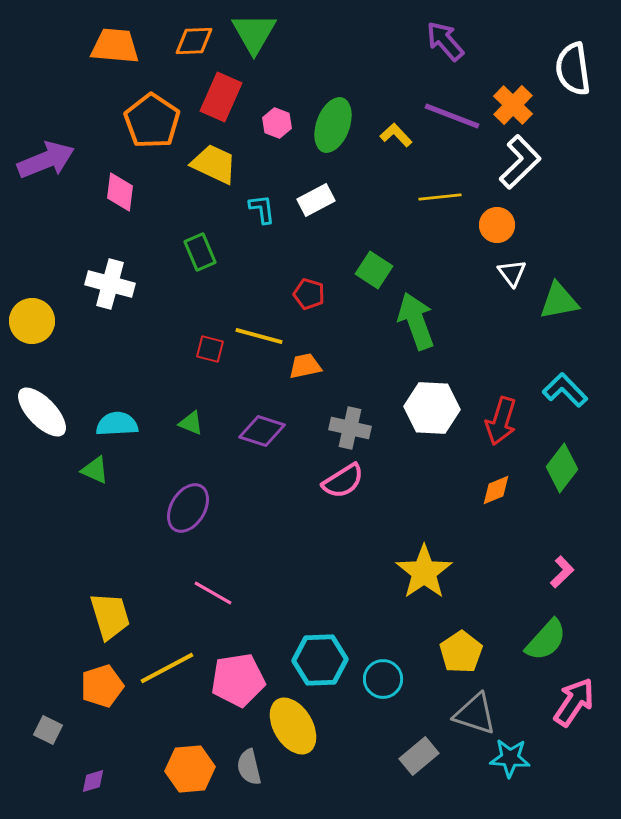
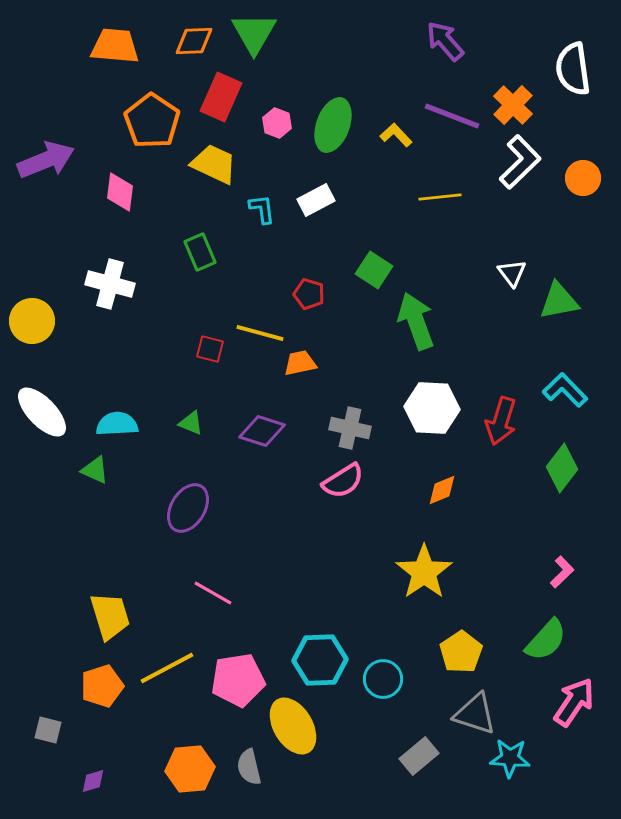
orange circle at (497, 225): moved 86 px right, 47 px up
yellow line at (259, 336): moved 1 px right, 3 px up
orange trapezoid at (305, 366): moved 5 px left, 3 px up
orange diamond at (496, 490): moved 54 px left
gray square at (48, 730): rotated 12 degrees counterclockwise
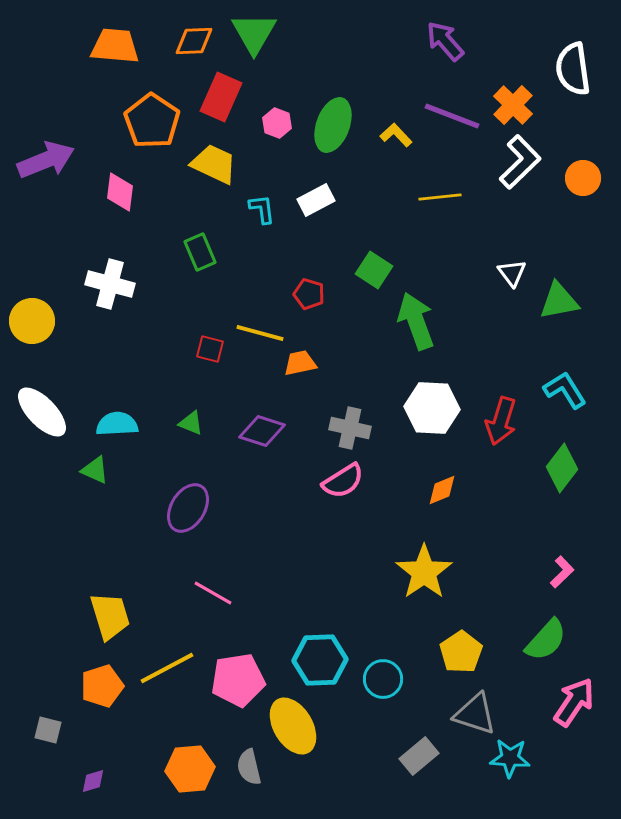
cyan L-shape at (565, 390): rotated 12 degrees clockwise
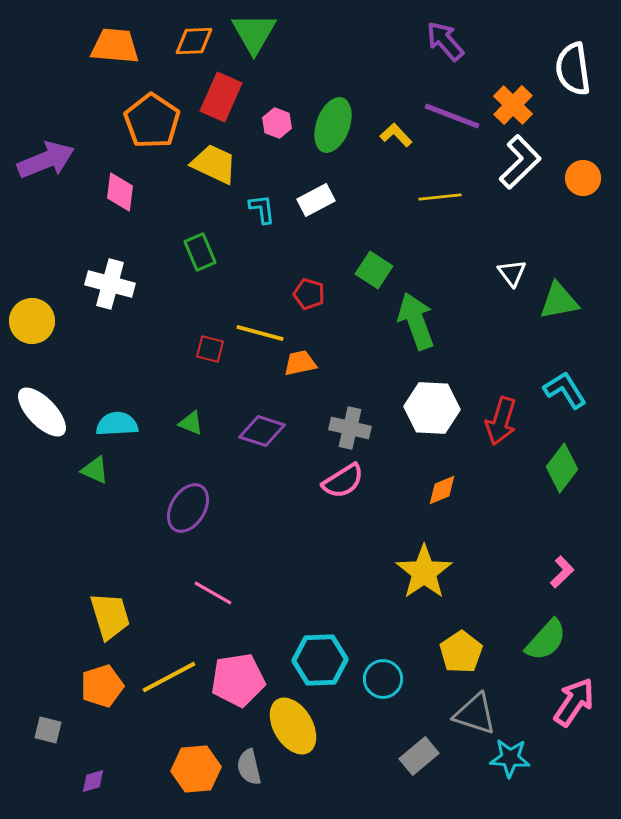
yellow line at (167, 668): moved 2 px right, 9 px down
orange hexagon at (190, 769): moved 6 px right
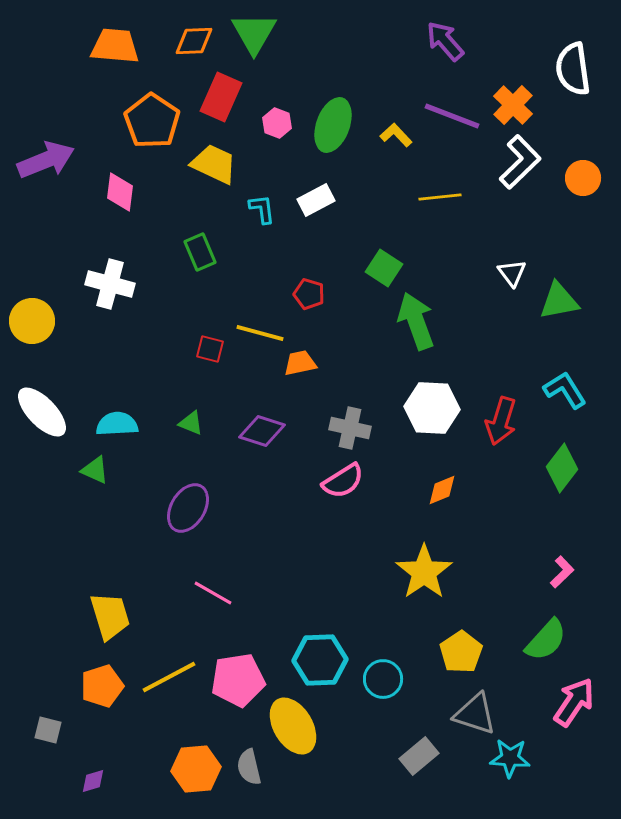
green square at (374, 270): moved 10 px right, 2 px up
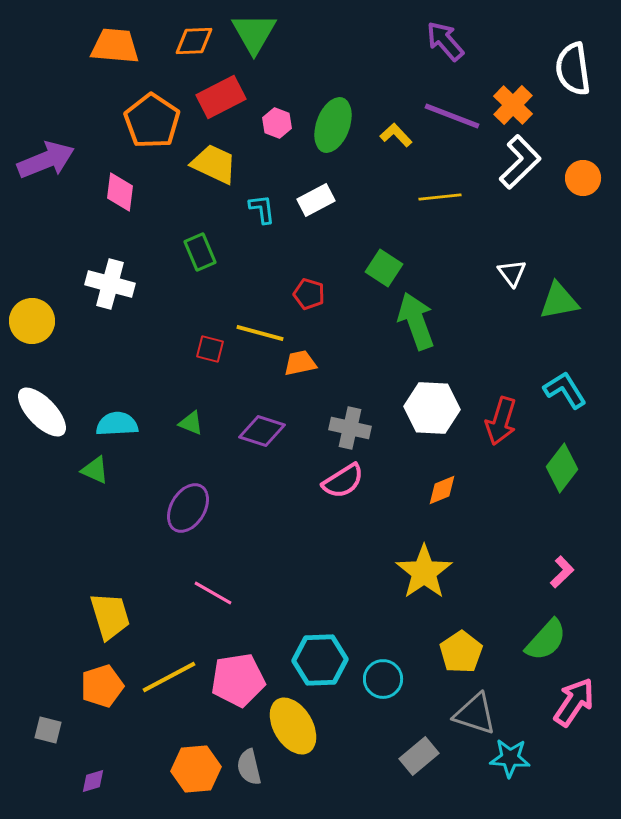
red rectangle at (221, 97): rotated 39 degrees clockwise
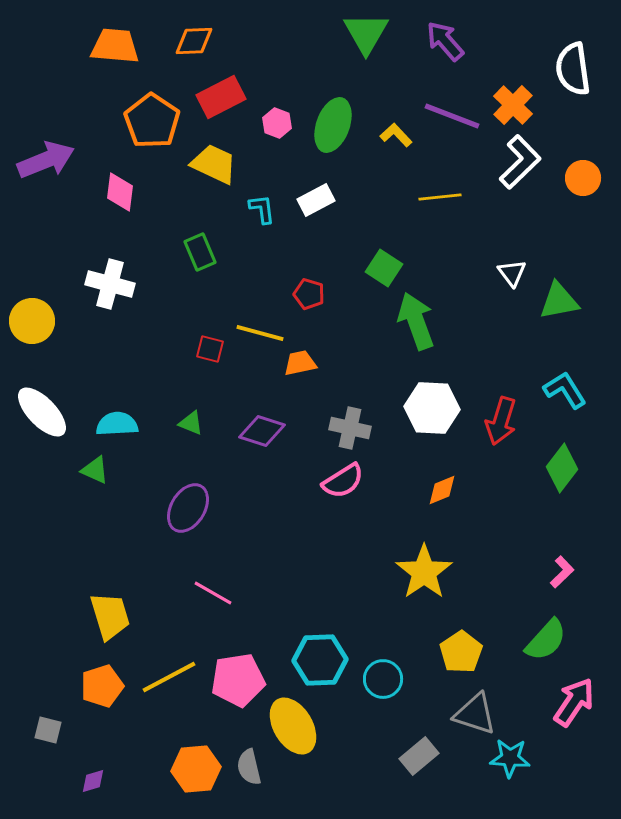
green triangle at (254, 33): moved 112 px right
